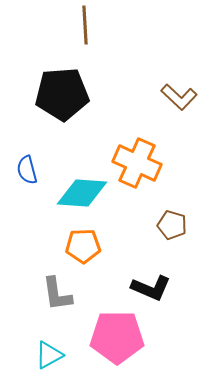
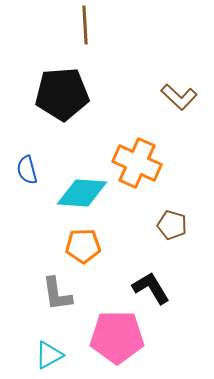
black L-shape: rotated 144 degrees counterclockwise
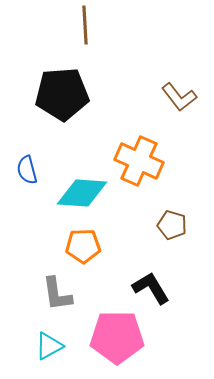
brown L-shape: rotated 9 degrees clockwise
orange cross: moved 2 px right, 2 px up
cyan triangle: moved 9 px up
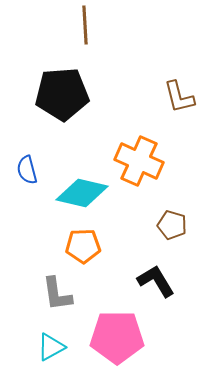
brown L-shape: rotated 24 degrees clockwise
cyan diamond: rotated 9 degrees clockwise
black L-shape: moved 5 px right, 7 px up
cyan triangle: moved 2 px right, 1 px down
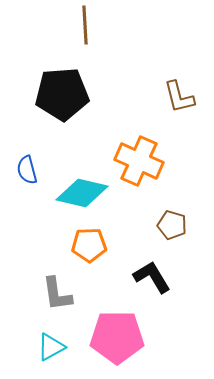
orange pentagon: moved 6 px right, 1 px up
black L-shape: moved 4 px left, 4 px up
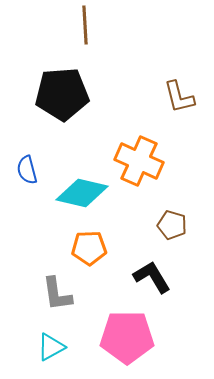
orange pentagon: moved 3 px down
pink pentagon: moved 10 px right
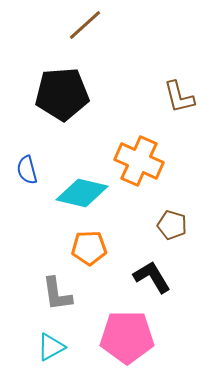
brown line: rotated 51 degrees clockwise
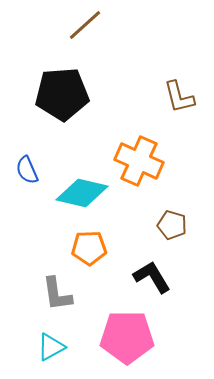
blue semicircle: rotated 8 degrees counterclockwise
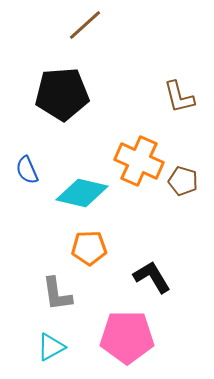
brown pentagon: moved 11 px right, 44 px up
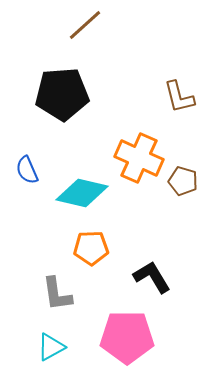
orange cross: moved 3 px up
orange pentagon: moved 2 px right
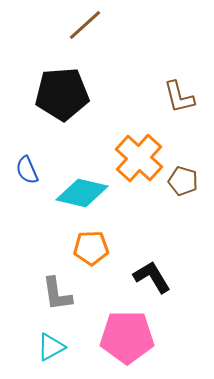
orange cross: rotated 18 degrees clockwise
